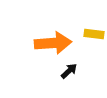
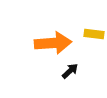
black arrow: moved 1 px right
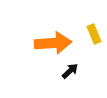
yellow rectangle: rotated 60 degrees clockwise
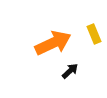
orange arrow: rotated 21 degrees counterclockwise
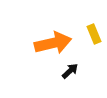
orange arrow: rotated 12 degrees clockwise
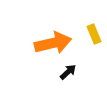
black arrow: moved 2 px left, 1 px down
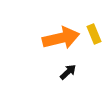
orange arrow: moved 8 px right, 5 px up
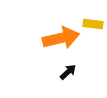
yellow rectangle: moved 1 px left, 10 px up; rotated 60 degrees counterclockwise
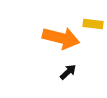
orange arrow: rotated 27 degrees clockwise
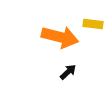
orange arrow: moved 1 px left, 1 px up
